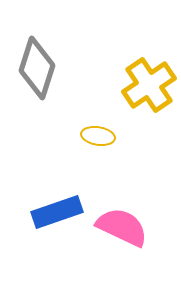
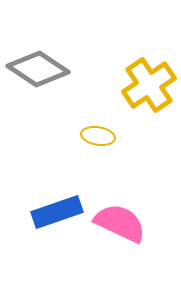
gray diamond: moved 1 px right, 1 px down; rotated 74 degrees counterclockwise
pink semicircle: moved 2 px left, 4 px up
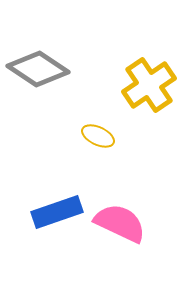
yellow ellipse: rotated 16 degrees clockwise
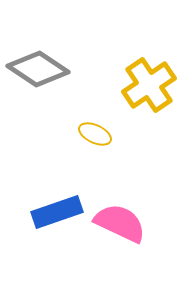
yellow ellipse: moved 3 px left, 2 px up
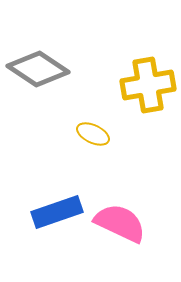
yellow cross: moved 1 px left; rotated 24 degrees clockwise
yellow ellipse: moved 2 px left
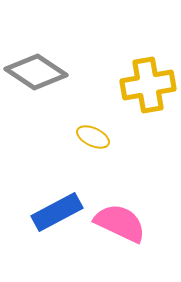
gray diamond: moved 2 px left, 3 px down
yellow ellipse: moved 3 px down
blue rectangle: rotated 9 degrees counterclockwise
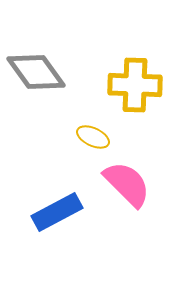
gray diamond: rotated 20 degrees clockwise
yellow cross: moved 13 px left; rotated 12 degrees clockwise
pink semicircle: moved 7 px right, 39 px up; rotated 20 degrees clockwise
